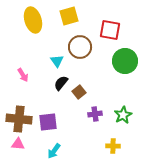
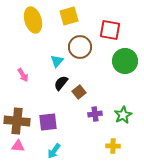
cyan triangle: rotated 16 degrees clockwise
brown cross: moved 2 px left, 2 px down
pink triangle: moved 2 px down
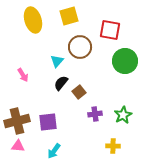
brown cross: rotated 20 degrees counterclockwise
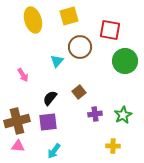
black semicircle: moved 11 px left, 15 px down
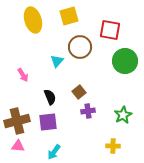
black semicircle: moved 1 px up; rotated 119 degrees clockwise
purple cross: moved 7 px left, 3 px up
cyan arrow: moved 1 px down
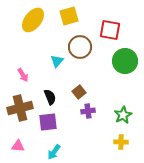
yellow ellipse: rotated 55 degrees clockwise
brown cross: moved 3 px right, 13 px up
yellow cross: moved 8 px right, 4 px up
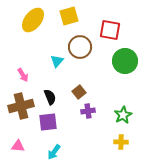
brown cross: moved 1 px right, 2 px up
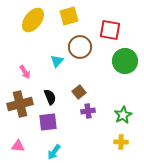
pink arrow: moved 2 px right, 3 px up
brown cross: moved 1 px left, 2 px up
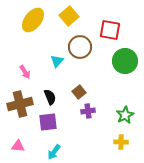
yellow square: rotated 24 degrees counterclockwise
green star: moved 2 px right
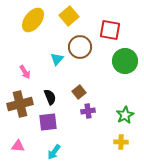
cyan triangle: moved 2 px up
